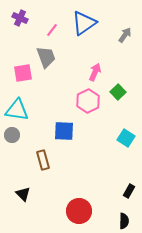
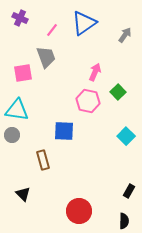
pink hexagon: rotated 20 degrees counterclockwise
cyan square: moved 2 px up; rotated 12 degrees clockwise
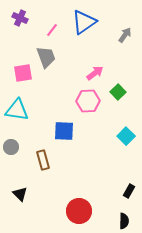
blue triangle: moved 1 px up
pink arrow: moved 1 px down; rotated 30 degrees clockwise
pink hexagon: rotated 15 degrees counterclockwise
gray circle: moved 1 px left, 12 px down
black triangle: moved 3 px left
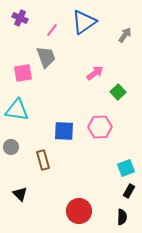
pink hexagon: moved 12 px right, 26 px down
cyan square: moved 32 px down; rotated 24 degrees clockwise
black semicircle: moved 2 px left, 4 px up
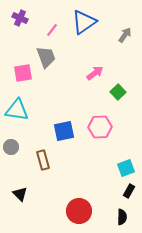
blue square: rotated 15 degrees counterclockwise
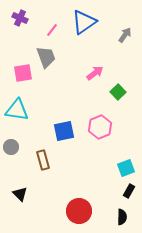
pink hexagon: rotated 20 degrees counterclockwise
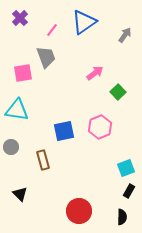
purple cross: rotated 21 degrees clockwise
